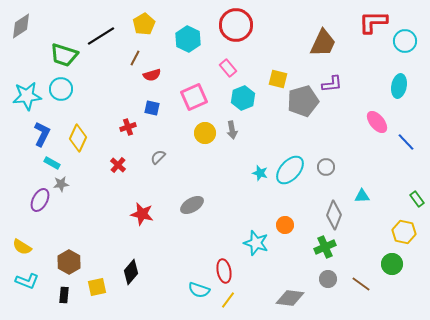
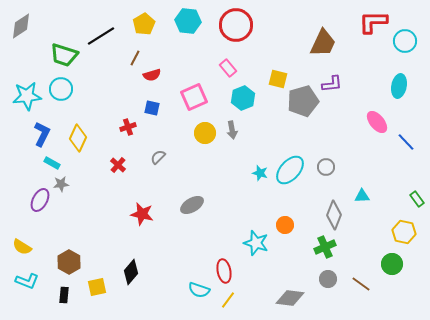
cyan hexagon at (188, 39): moved 18 px up; rotated 20 degrees counterclockwise
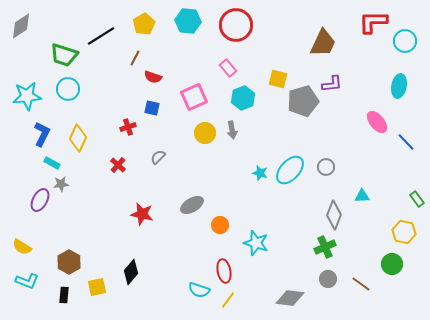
red semicircle at (152, 75): moved 1 px right, 2 px down; rotated 36 degrees clockwise
cyan circle at (61, 89): moved 7 px right
orange circle at (285, 225): moved 65 px left
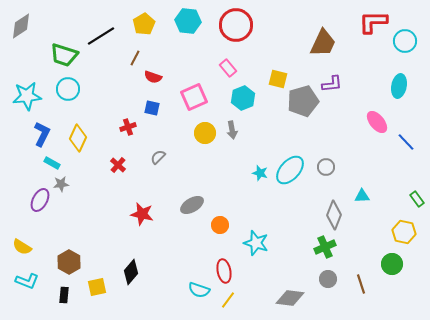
brown line at (361, 284): rotated 36 degrees clockwise
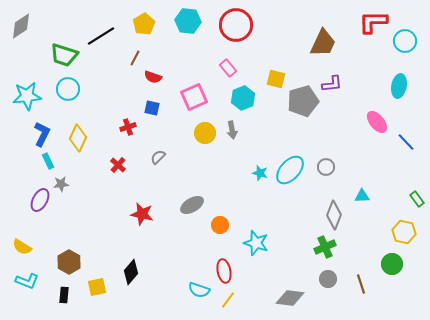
yellow square at (278, 79): moved 2 px left
cyan rectangle at (52, 163): moved 4 px left, 2 px up; rotated 35 degrees clockwise
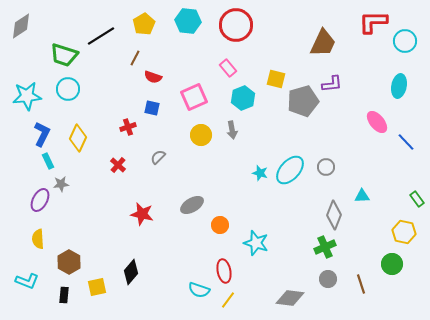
yellow circle at (205, 133): moved 4 px left, 2 px down
yellow semicircle at (22, 247): moved 16 px right, 8 px up; rotated 54 degrees clockwise
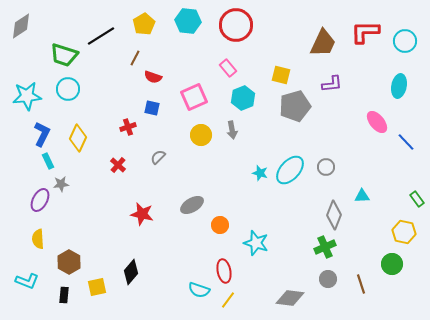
red L-shape at (373, 22): moved 8 px left, 10 px down
yellow square at (276, 79): moved 5 px right, 4 px up
gray pentagon at (303, 101): moved 8 px left, 5 px down
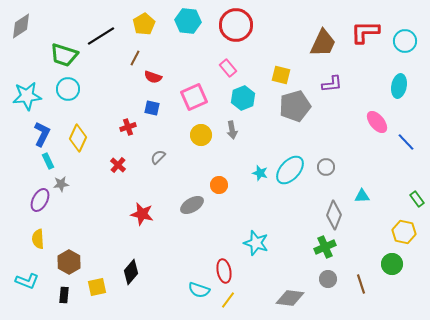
orange circle at (220, 225): moved 1 px left, 40 px up
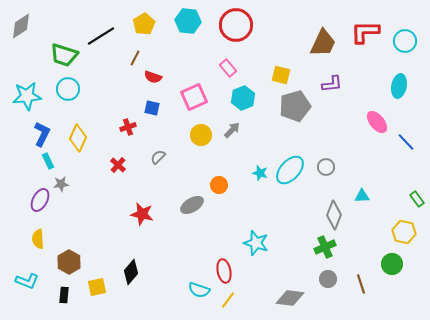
gray arrow at (232, 130): rotated 126 degrees counterclockwise
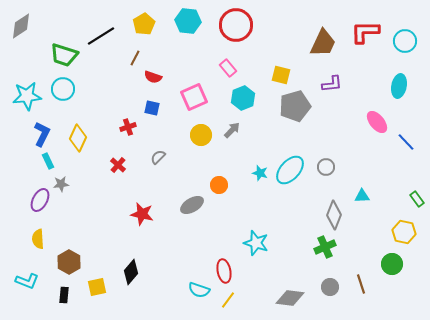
cyan circle at (68, 89): moved 5 px left
gray circle at (328, 279): moved 2 px right, 8 px down
